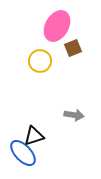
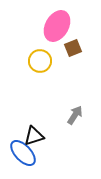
gray arrow: moved 1 px right; rotated 66 degrees counterclockwise
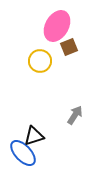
brown square: moved 4 px left, 1 px up
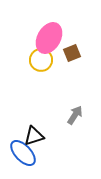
pink ellipse: moved 8 px left, 12 px down
brown square: moved 3 px right, 6 px down
yellow circle: moved 1 px right, 1 px up
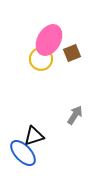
pink ellipse: moved 2 px down
yellow circle: moved 1 px up
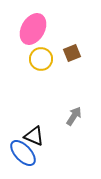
pink ellipse: moved 16 px left, 11 px up
gray arrow: moved 1 px left, 1 px down
black triangle: rotated 40 degrees clockwise
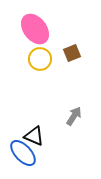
pink ellipse: moved 2 px right; rotated 68 degrees counterclockwise
yellow circle: moved 1 px left
